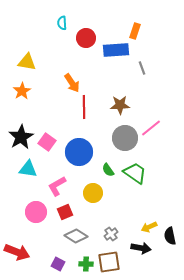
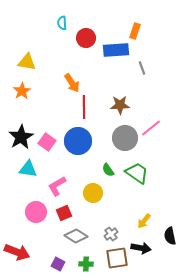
blue circle: moved 1 px left, 11 px up
green trapezoid: moved 2 px right
red square: moved 1 px left, 1 px down
yellow arrow: moved 5 px left, 6 px up; rotated 28 degrees counterclockwise
brown square: moved 8 px right, 4 px up
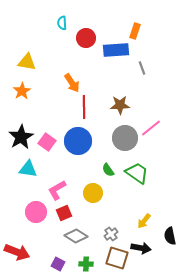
pink L-shape: moved 4 px down
brown square: rotated 25 degrees clockwise
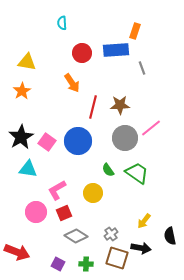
red circle: moved 4 px left, 15 px down
red line: moved 9 px right; rotated 15 degrees clockwise
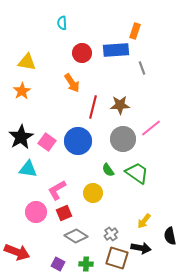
gray circle: moved 2 px left, 1 px down
